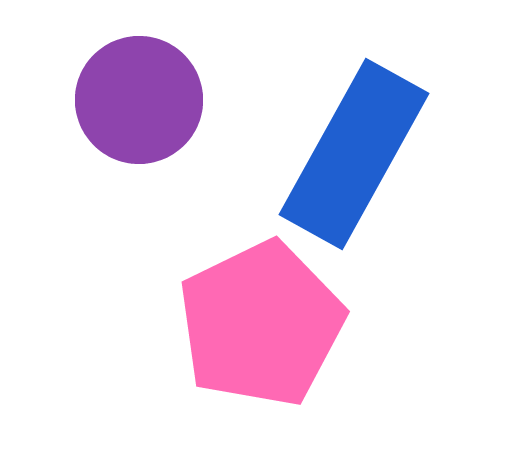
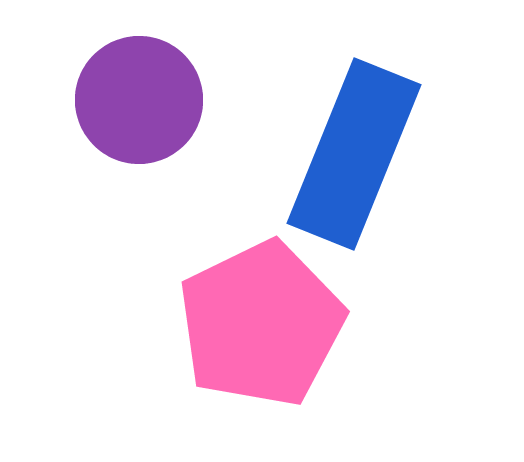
blue rectangle: rotated 7 degrees counterclockwise
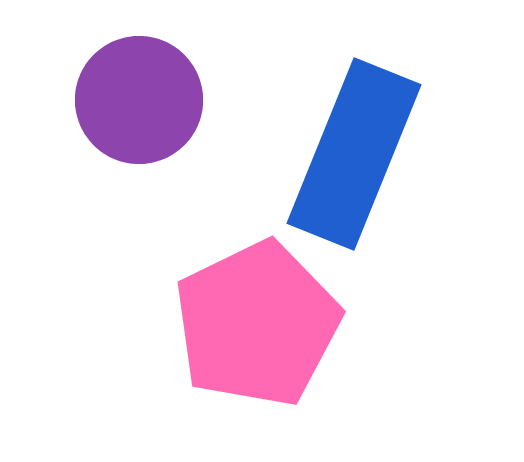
pink pentagon: moved 4 px left
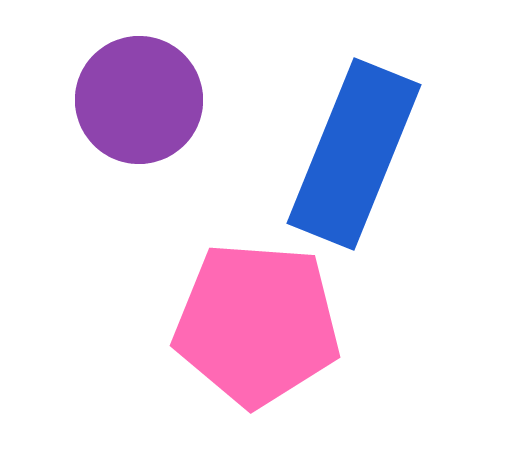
pink pentagon: rotated 30 degrees clockwise
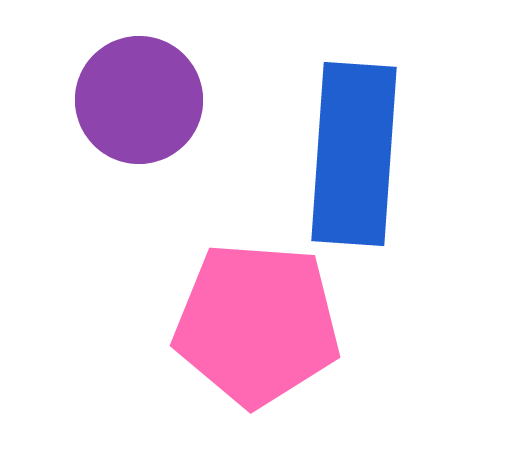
blue rectangle: rotated 18 degrees counterclockwise
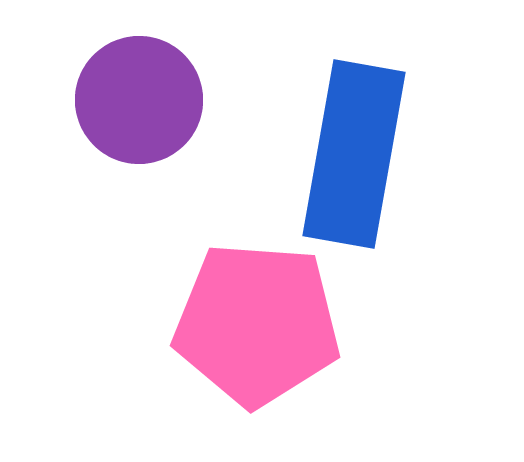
blue rectangle: rotated 6 degrees clockwise
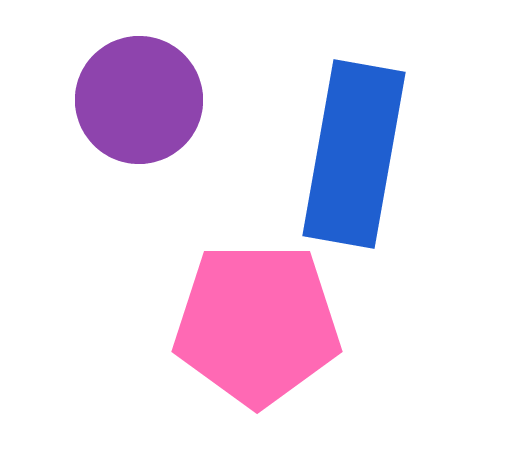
pink pentagon: rotated 4 degrees counterclockwise
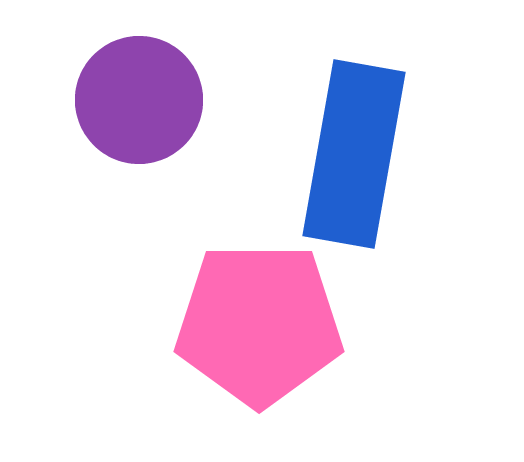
pink pentagon: moved 2 px right
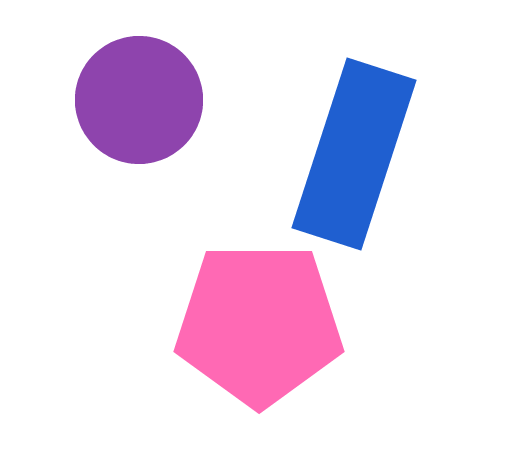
blue rectangle: rotated 8 degrees clockwise
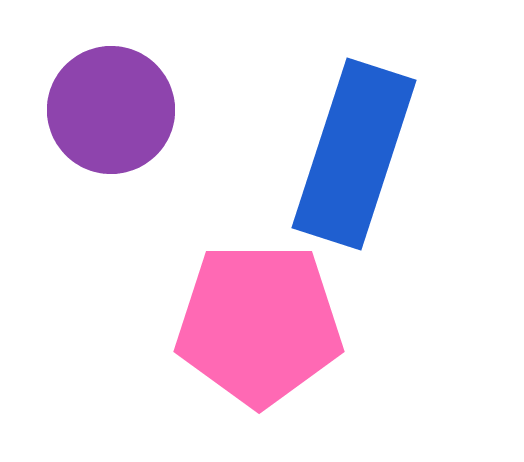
purple circle: moved 28 px left, 10 px down
